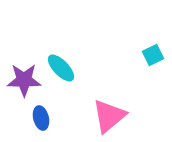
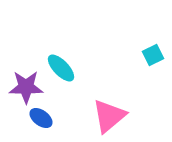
purple star: moved 2 px right, 7 px down
blue ellipse: rotated 40 degrees counterclockwise
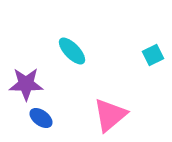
cyan ellipse: moved 11 px right, 17 px up
purple star: moved 3 px up
pink triangle: moved 1 px right, 1 px up
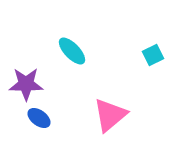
blue ellipse: moved 2 px left
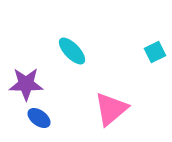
cyan square: moved 2 px right, 3 px up
pink triangle: moved 1 px right, 6 px up
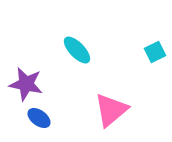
cyan ellipse: moved 5 px right, 1 px up
purple star: rotated 12 degrees clockwise
pink triangle: moved 1 px down
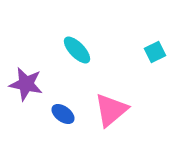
blue ellipse: moved 24 px right, 4 px up
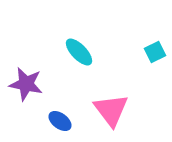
cyan ellipse: moved 2 px right, 2 px down
pink triangle: rotated 27 degrees counterclockwise
blue ellipse: moved 3 px left, 7 px down
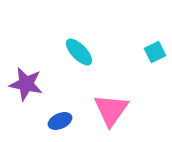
pink triangle: rotated 12 degrees clockwise
blue ellipse: rotated 60 degrees counterclockwise
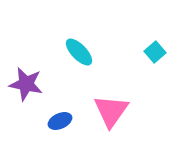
cyan square: rotated 15 degrees counterclockwise
pink triangle: moved 1 px down
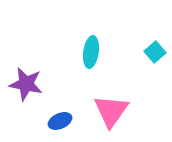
cyan ellipse: moved 12 px right; rotated 52 degrees clockwise
